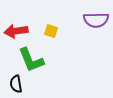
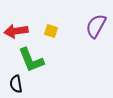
purple semicircle: moved 6 px down; rotated 120 degrees clockwise
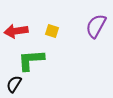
yellow square: moved 1 px right
green L-shape: rotated 108 degrees clockwise
black semicircle: moved 2 px left; rotated 42 degrees clockwise
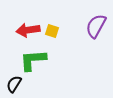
red arrow: moved 12 px right, 1 px up
green L-shape: moved 2 px right
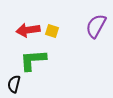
black semicircle: rotated 18 degrees counterclockwise
